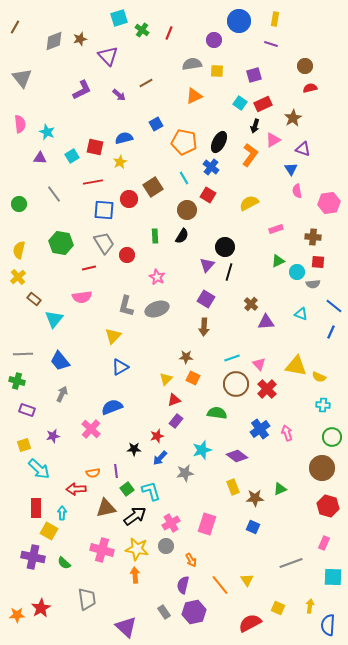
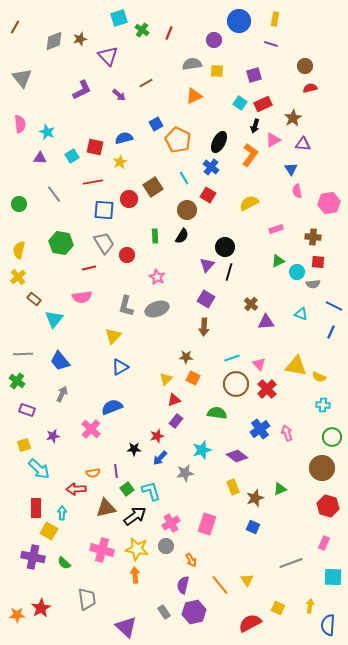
orange pentagon at (184, 142): moved 6 px left, 2 px up; rotated 15 degrees clockwise
purple triangle at (303, 149): moved 5 px up; rotated 14 degrees counterclockwise
blue line at (334, 306): rotated 12 degrees counterclockwise
green cross at (17, 381): rotated 21 degrees clockwise
brown star at (255, 498): rotated 18 degrees counterclockwise
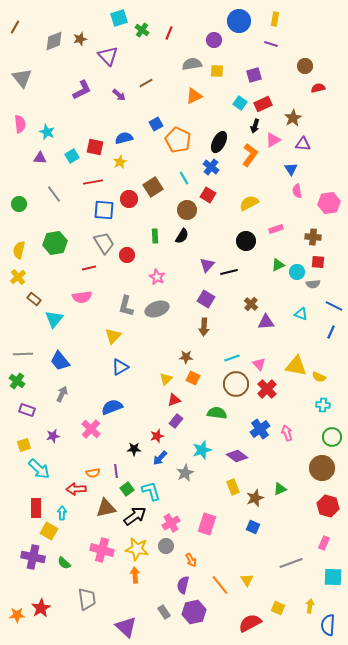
red semicircle at (310, 88): moved 8 px right
green hexagon at (61, 243): moved 6 px left; rotated 20 degrees counterclockwise
black circle at (225, 247): moved 21 px right, 6 px up
green triangle at (278, 261): moved 4 px down
black line at (229, 272): rotated 60 degrees clockwise
gray star at (185, 473): rotated 18 degrees counterclockwise
